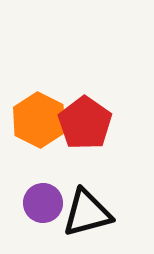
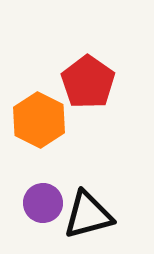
red pentagon: moved 3 px right, 41 px up
black triangle: moved 1 px right, 2 px down
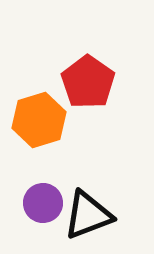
orange hexagon: rotated 16 degrees clockwise
black triangle: rotated 6 degrees counterclockwise
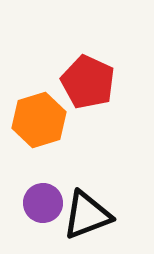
red pentagon: rotated 10 degrees counterclockwise
black triangle: moved 1 px left
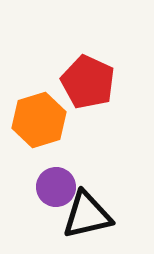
purple circle: moved 13 px right, 16 px up
black triangle: rotated 8 degrees clockwise
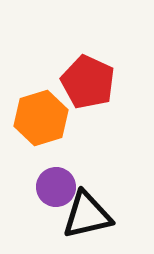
orange hexagon: moved 2 px right, 2 px up
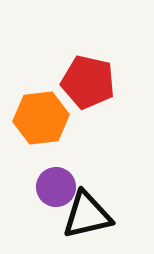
red pentagon: rotated 12 degrees counterclockwise
orange hexagon: rotated 10 degrees clockwise
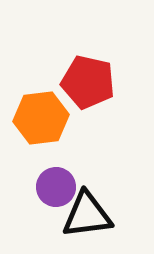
black triangle: rotated 6 degrees clockwise
